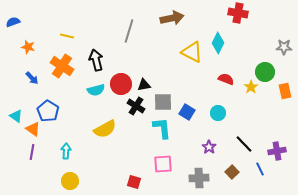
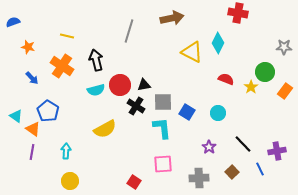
red circle: moved 1 px left, 1 px down
orange rectangle: rotated 49 degrees clockwise
black line: moved 1 px left
red square: rotated 16 degrees clockwise
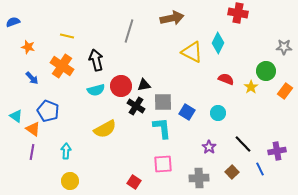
green circle: moved 1 px right, 1 px up
red circle: moved 1 px right, 1 px down
blue pentagon: rotated 10 degrees counterclockwise
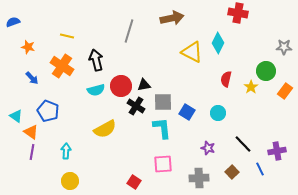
red semicircle: rotated 98 degrees counterclockwise
orange triangle: moved 2 px left, 3 px down
purple star: moved 1 px left, 1 px down; rotated 16 degrees counterclockwise
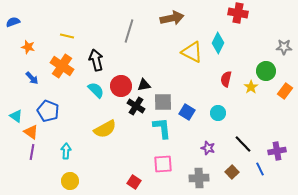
cyan semicircle: rotated 120 degrees counterclockwise
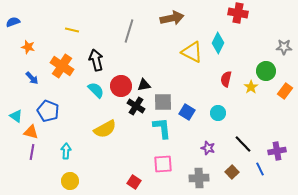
yellow line: moved 5 px right, 6 px up
orange triangle: rotated 21 degrees counterclockwise
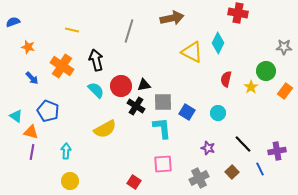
gray cross: rotated 24 degrees counterclockwise
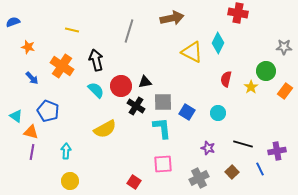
black triangle: moved 1 px right, 3 px up
black line: rotated 30 degrees counterclockwise
